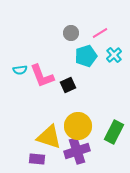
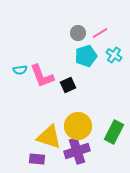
gray circle: moved 7 px right
cyan cross: rotated 14 degrees counterclockwise
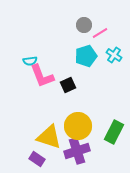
gray circle: moved 6 px right, 8 px up
cyan semicircle: moved 10 px right, 9 px up
purple rectangle: rotated 28 degrees clockwise
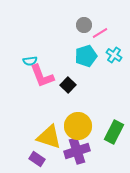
black square: rotated 21 degrees counterclockwise
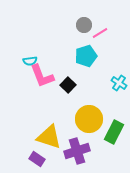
cyan cross: moved 5 px right, 28 px down
yellow circle: moved 11 px right, 7 px up
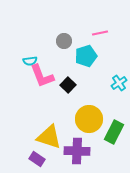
gray circle: moved 20 px left, 16 px down
pink line: rotated 21 degrees clockwise
cyan cross: rotated 21 degrees clockwise
purple cross: rotated 20 degrees clockwise
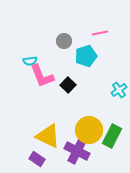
cyan cross: moved 7 px down
yellow circle: moved 11 px down
green rectangle: moved 2 px left, 4 px down
yellow triangle: moved 1 px left, 1 px up; rotated 8 degrees clockwise
purple cross: rotated 25 degrees clockwise
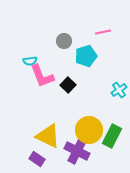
pink line: moved 3 px right, 1 px up
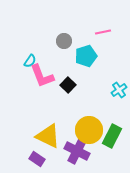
cyan semicircle: rotated 48 degrees counterclockwise
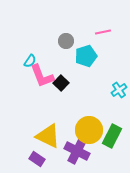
gray circle: moved 2 px right
black square: moved 7 px left, 2 px up
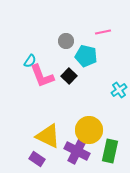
cyan pentagon: rotated 30 degrees clockwise
black square: moved 8 px right, 7 px up
green rectangle: moved 2 px left, 15 px down; rotated 15 degrees counterclockwise
